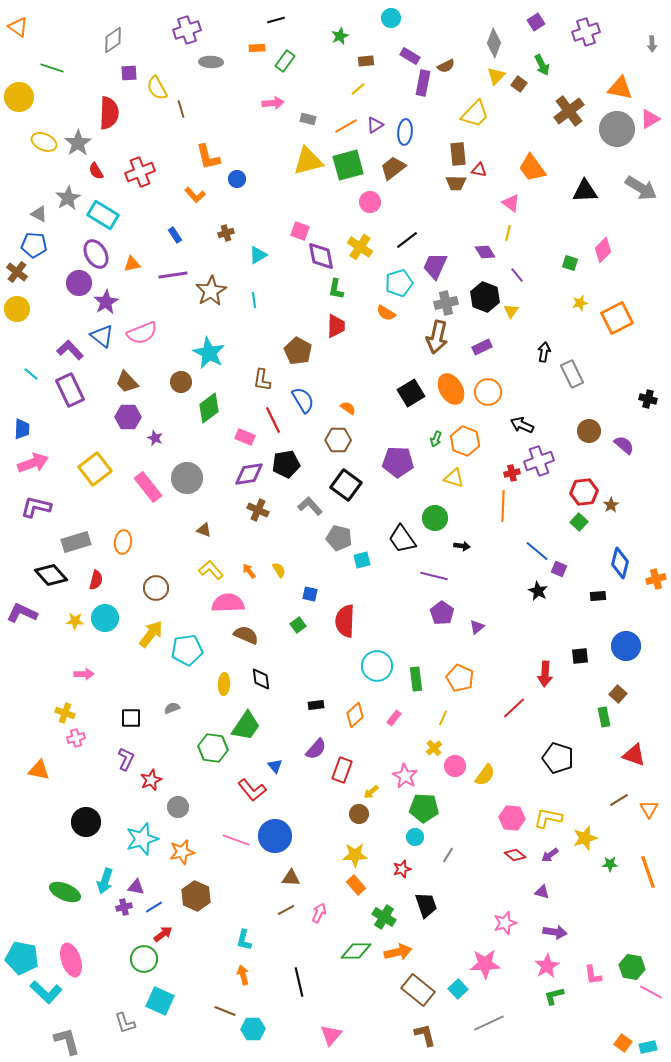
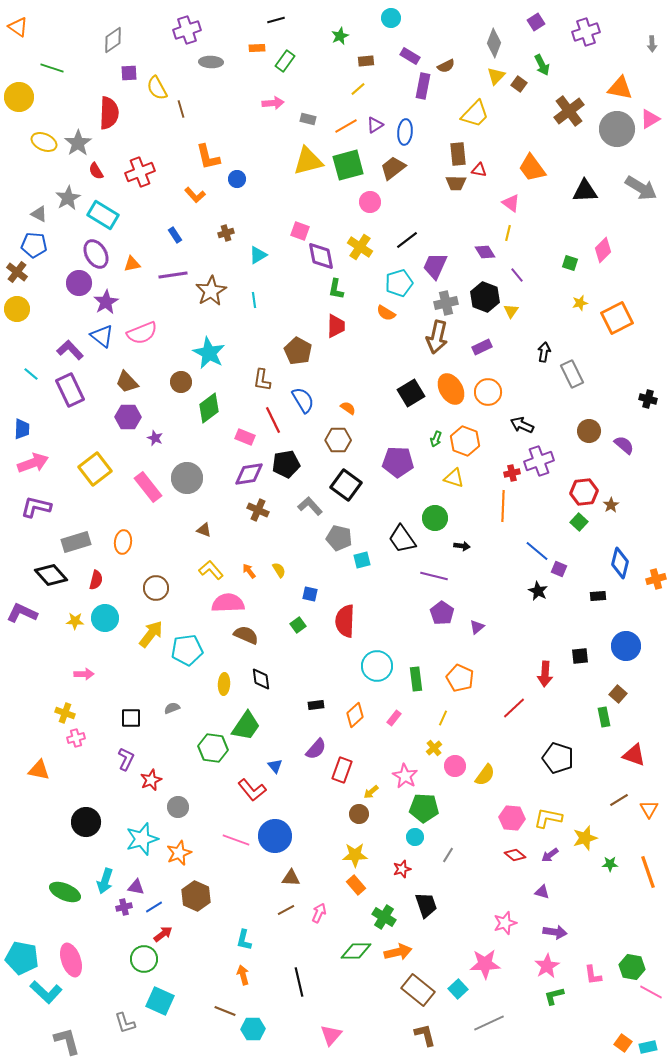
purple rectangle at (423, 83): moved 3 px down
orange star at (182, 852): moved 3 px left, 1 px down; rotated 10 degrees counterclockwise
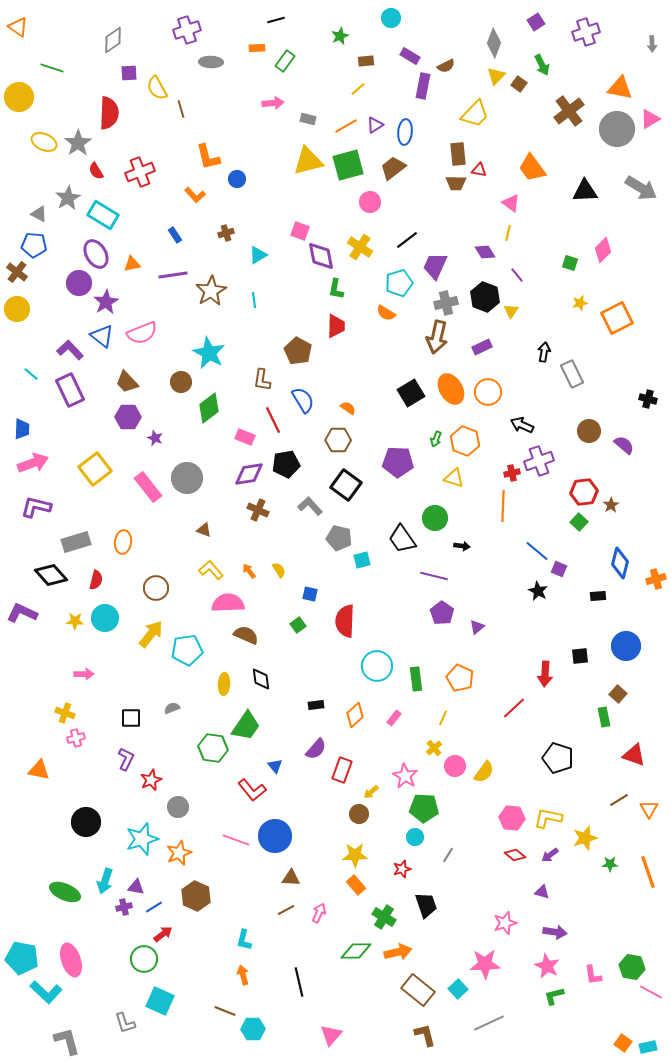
yellow semicircle at (485, 775): moved 1 px left, 3 px up
pink star at (547, 966): rotated 15 degrees counterclockwise
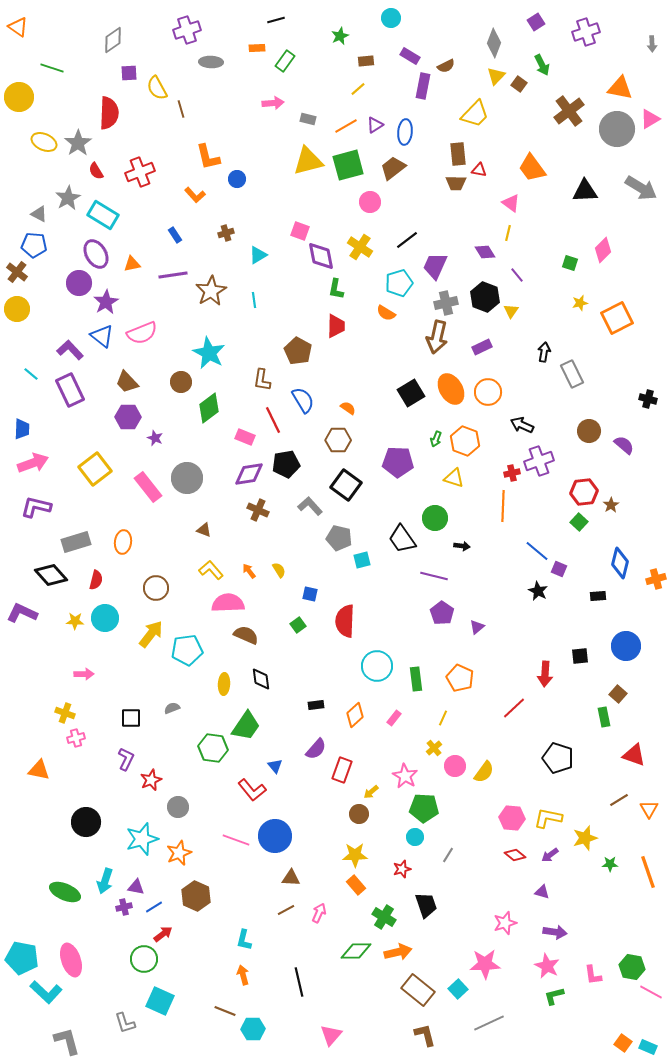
cyan rectangle at (648, 1047): rotated 36 degrees clockwise
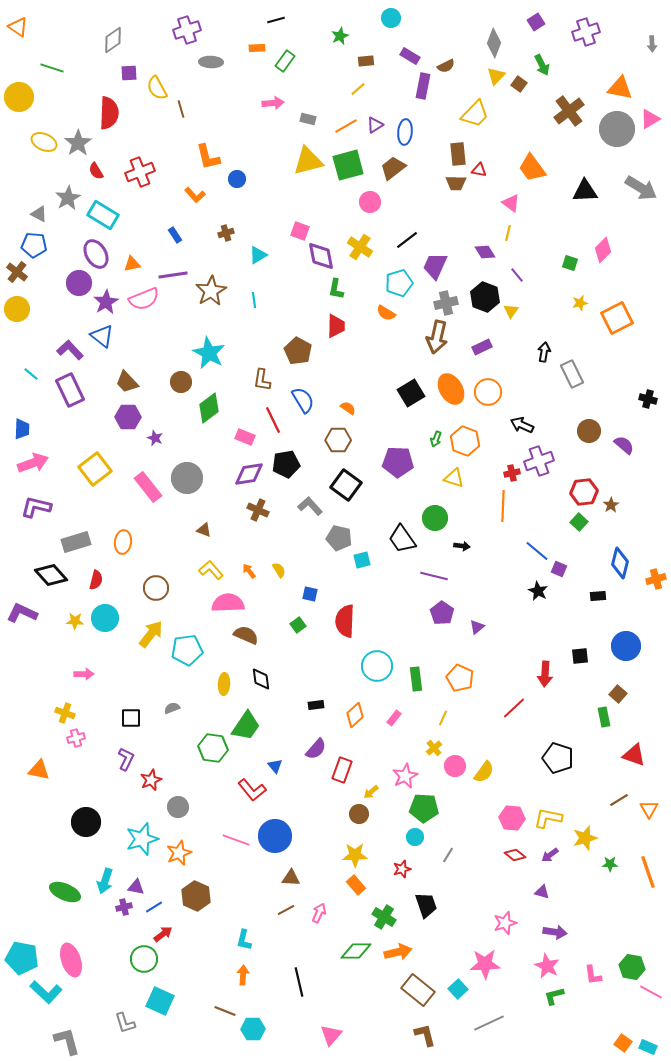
pink semicircle at (142, 333): moved 2 px right, 34 px up
pink star at (405, 776): rotated 15 degrees clockwise
orange arrow at (243, 975): rotated 18 degrees clockwise
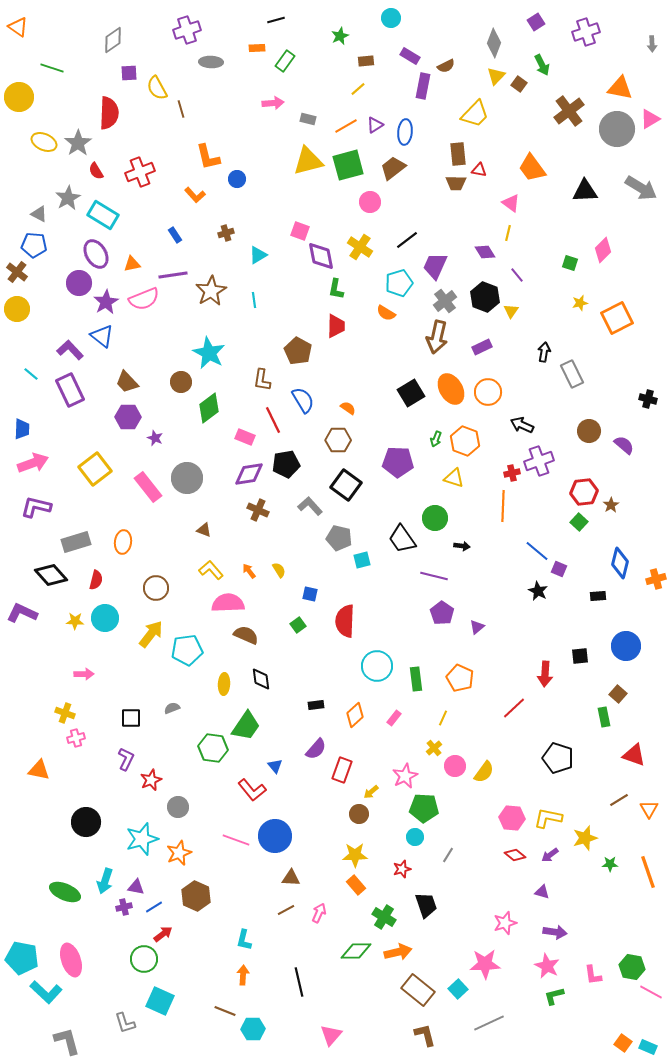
gray cross at (446, 303): moved 1 px left, 2 px up; rotated 25 degrees counterclockwise
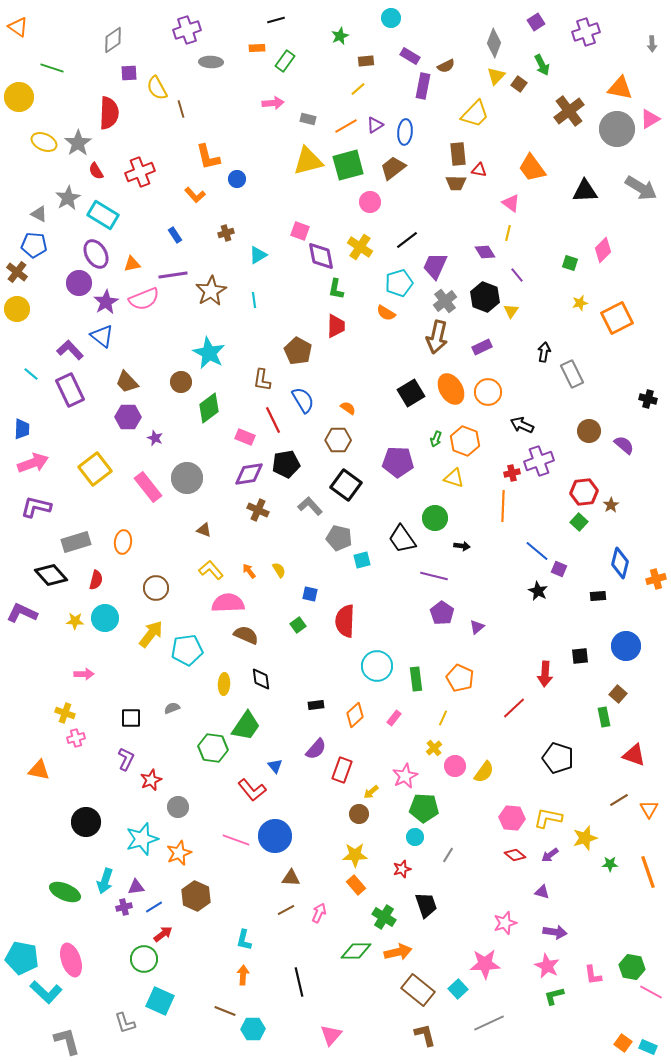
purple triangle at (136, 887): rotated 18 degrees counterclockwise
